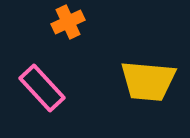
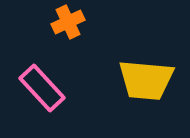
yellow trapezoid: moved 2 px left, 1 px up
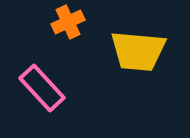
yellow trapezoid: moved 8 px left, 29 px up
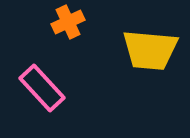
yellow trapezoid: moved 12 px right, 1 px up
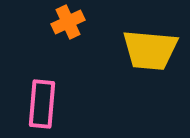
pink rectangle: moved 16 px down; rotated 48 degrees clockwise
